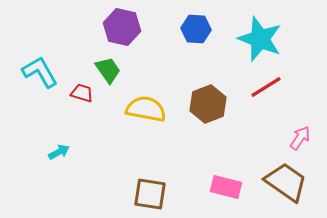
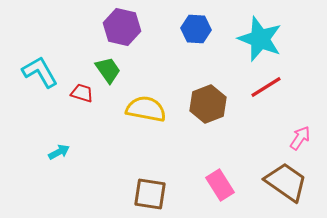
pink rectangle: moved 6 px left, 2 px up; rotated 44 degrees clockwise
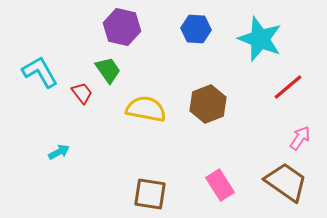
red line: moved 22 px right; rotated 8 degrees counterclockwise
red trapezoid: rotated 35 degrees clockwise
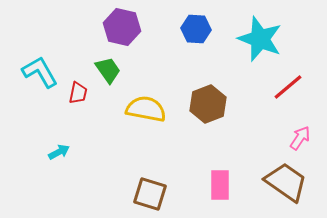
red trapezoid: moved 4 px left; rotated 50 degrees clockwise
pink rectangle: rotated 32 degrees clockwise
brown square: rotated 8 degrees clockwise
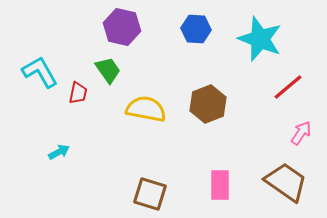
pink arrow: moved 1 px right, 5 px up
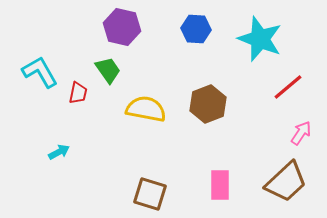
brown trapezoid: rotated 102 degrees clockwise
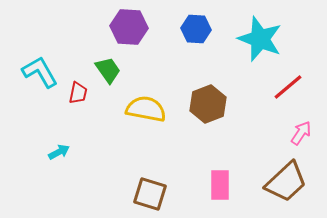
purple hexagon: moved 7 px right; rotated 9 degrees counterclockwise
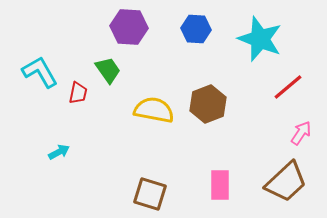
yellow semicircle: moved 8 px right, 1 px down
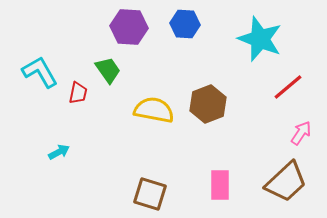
blue hexagon: moved 11 px left, 5 px up
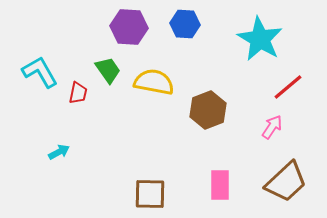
cyan star: rotated 9 degrees clockwise
brown hexagon: moved 6 px down
yellow semicircle: moved 28 px up
pink arrow: moved 29 px left, 6 px up
brown square: rotated 16 degrees counterclockwise
